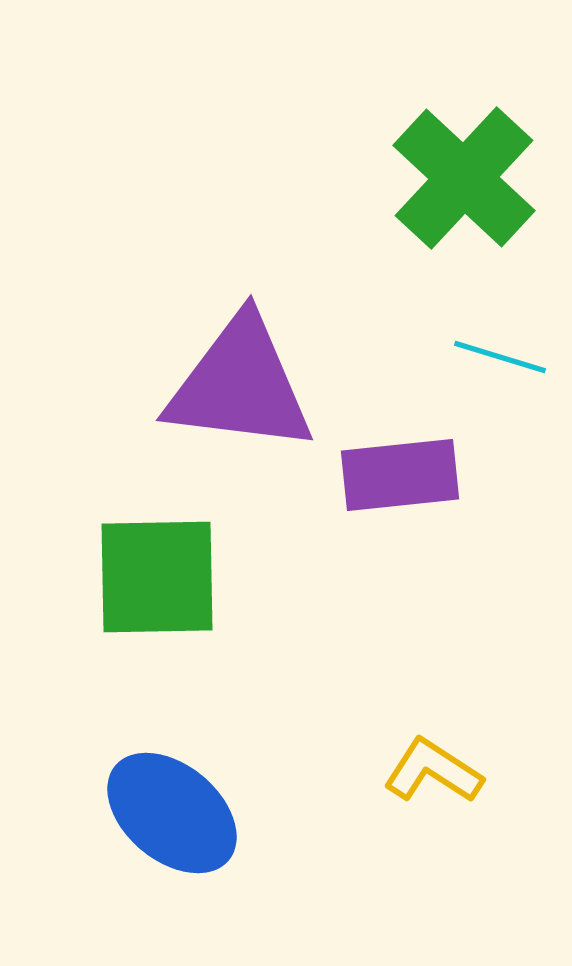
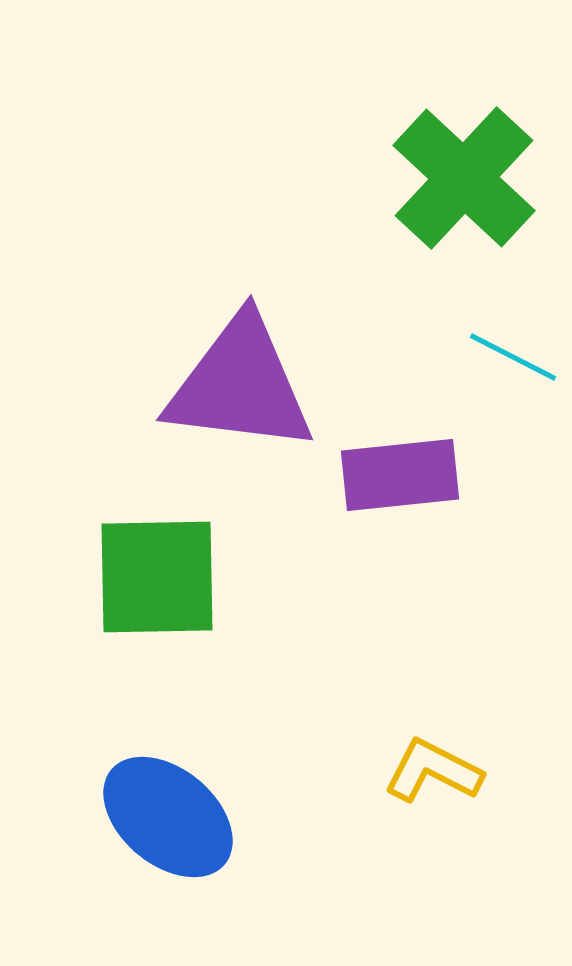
cyan line: moved 13 px right; rotated 10 degrees clockwise
yellow L-shape: rotated 6 degrees counterclockwise
blue ellipse: moved 4 px left, 4 px down
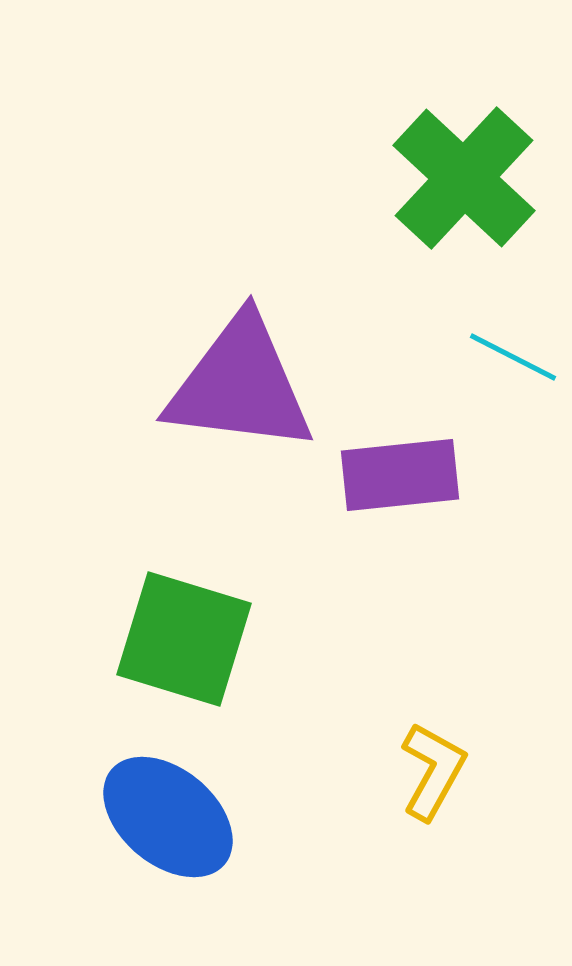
green square: moved 27 px right, 62 px down; rotated 18 degrees clockwise
yellow L-shape: rotated 92 degrees clockwise
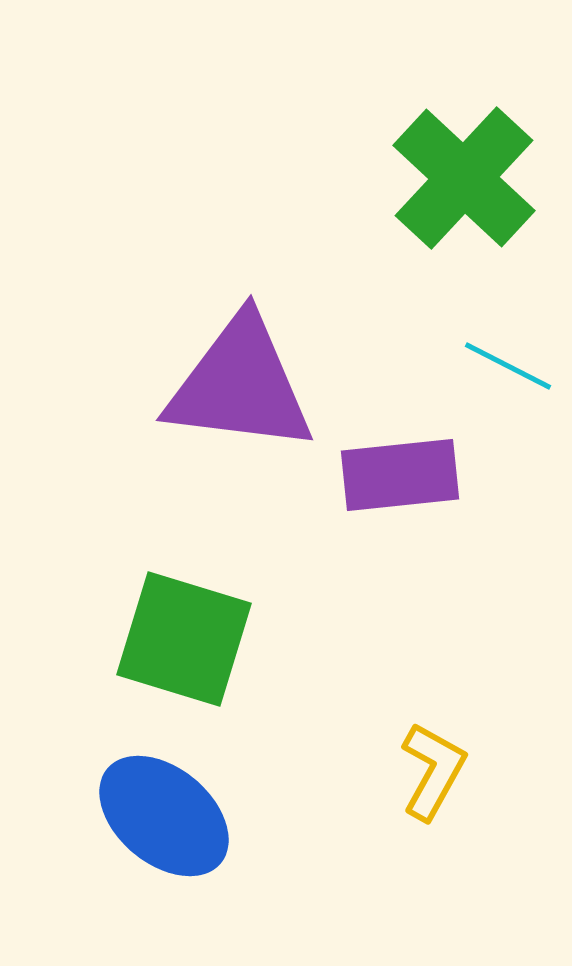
cyan line: moved 5 px left, 9 px down
blue ellipse: moved 4 px left, 1 px up
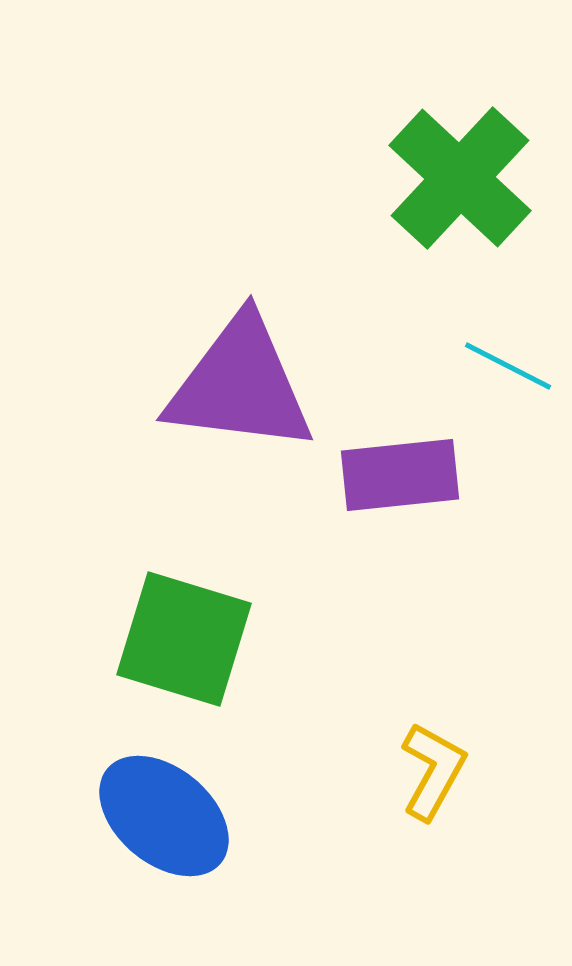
green cross: moved 4 px left
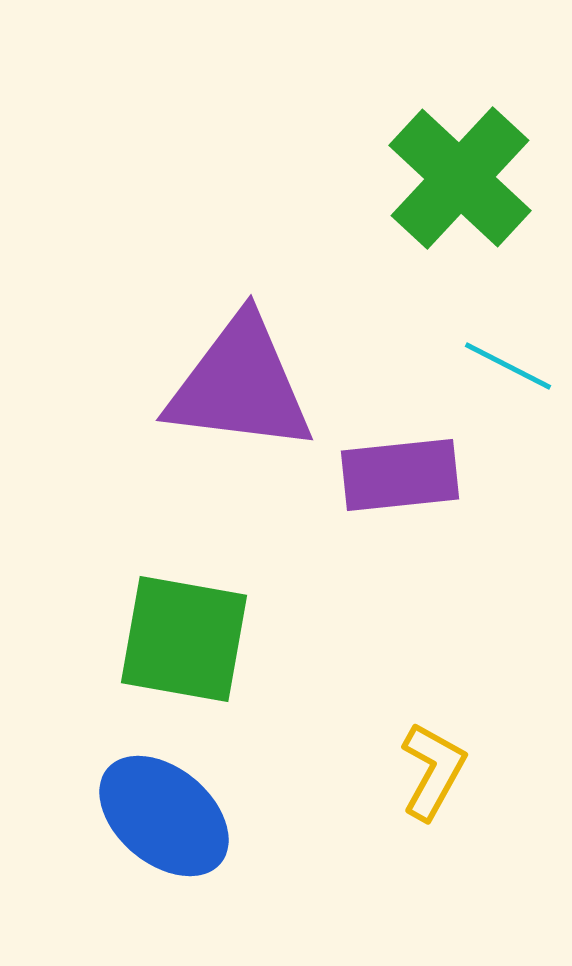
green square: rotated 7 degrees counterclockwise
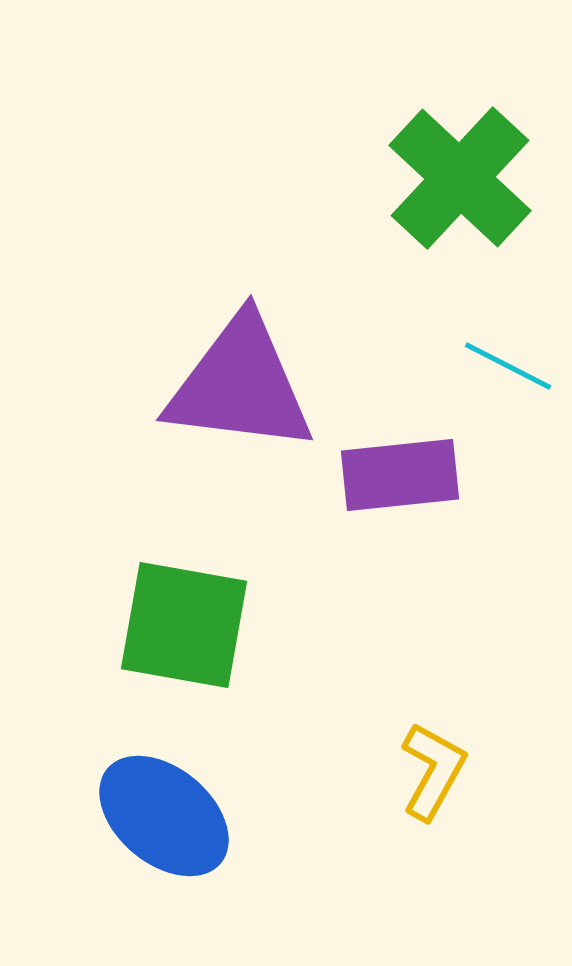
green square: moved 14 px up
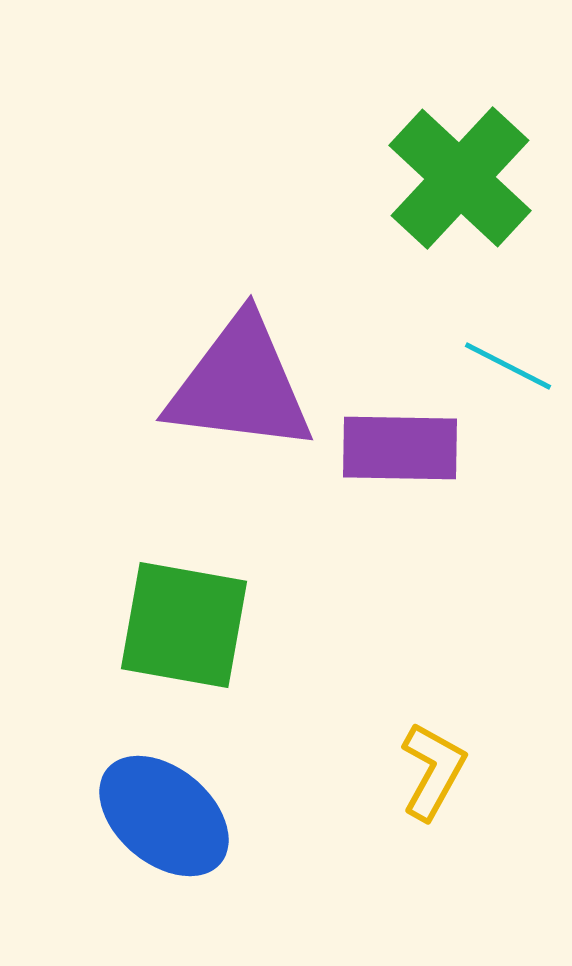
purple rectangle: moved 27 px up; rotated 7 degrees clockwise
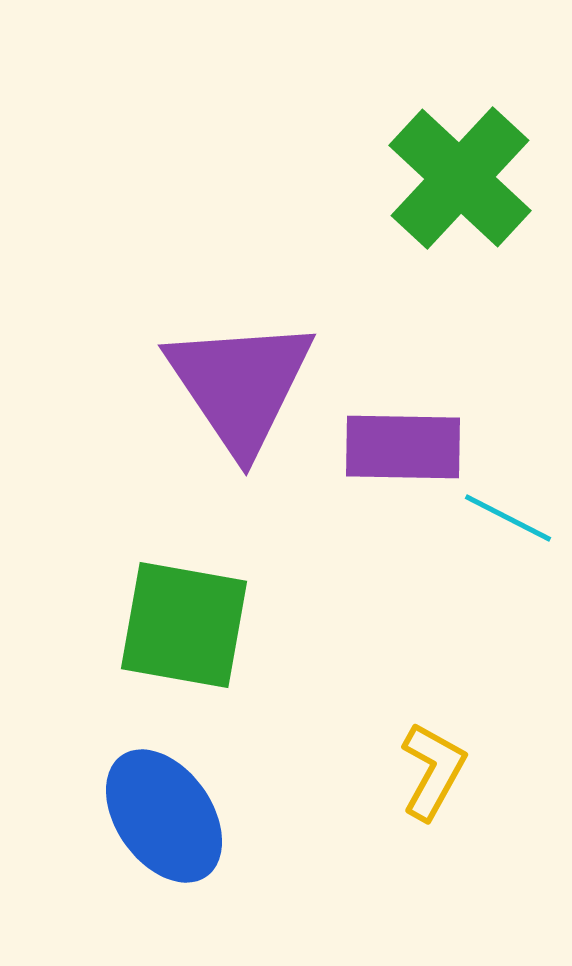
cyan line: moved 152 px down
purple triangle: rotated 49 degrees clockwise
purple rectangle: moved 3 px right, 1 px up
blue ellipse: rotated 15 degrees clockwise
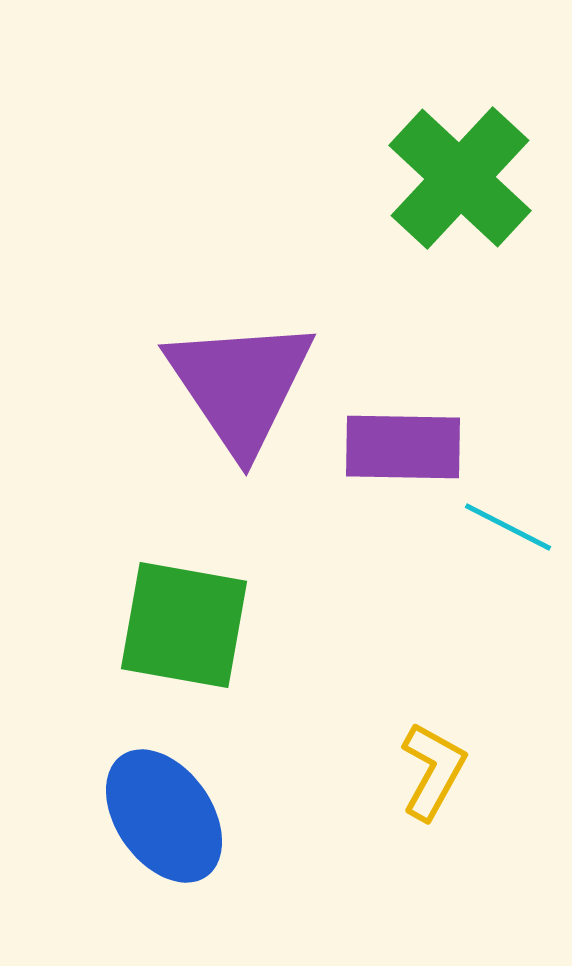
cyan line: moved 9 px down
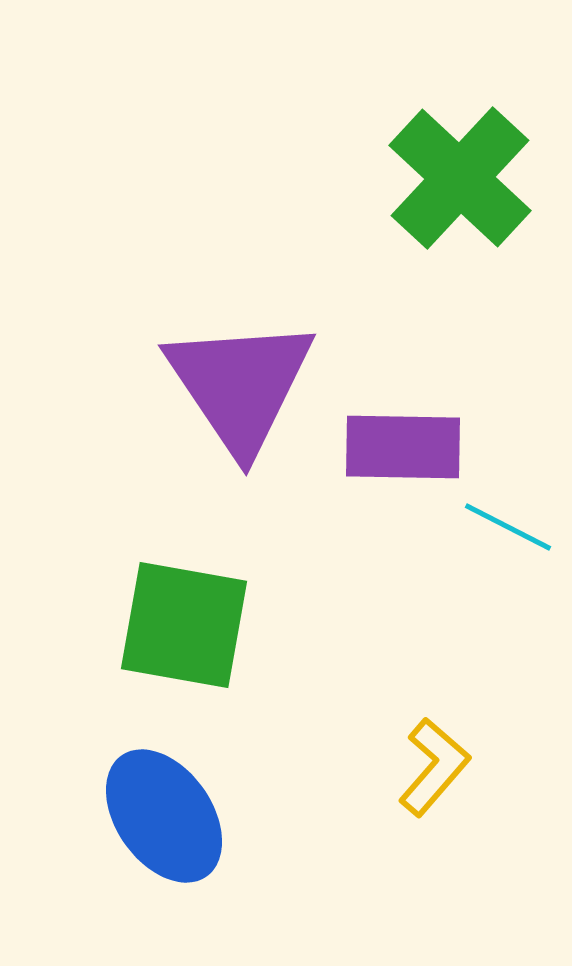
yellow L-shape: moved 1 px right, 4 px up; rotated 12 degrees clockwise
